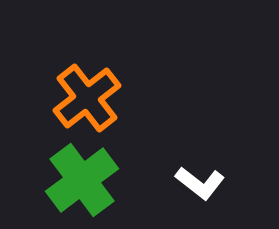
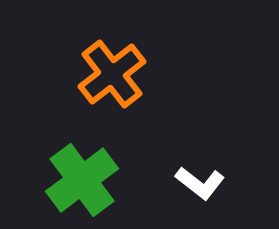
orange cross: moved 25 px right, 24 px up
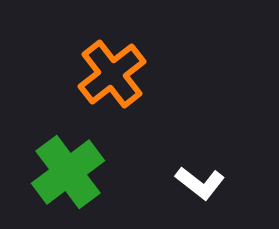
green cross: moved 14 px left, 8 px up
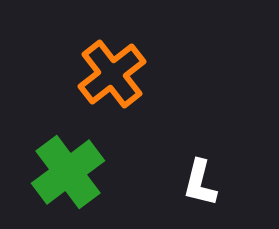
white L-shape: rotated 66 degrees clockwise
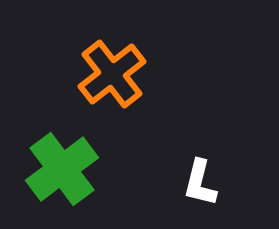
green cross: moved 6 px left, 3 px up
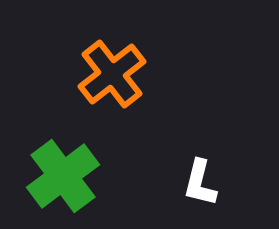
green cross: moved 1 px right, 7 px down
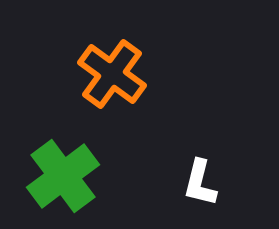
orange cross: rotated 16 degrees counterclockwise
